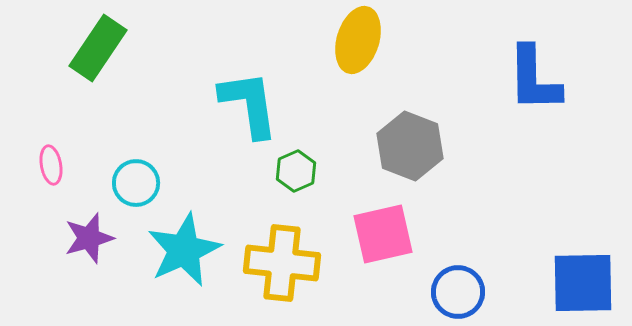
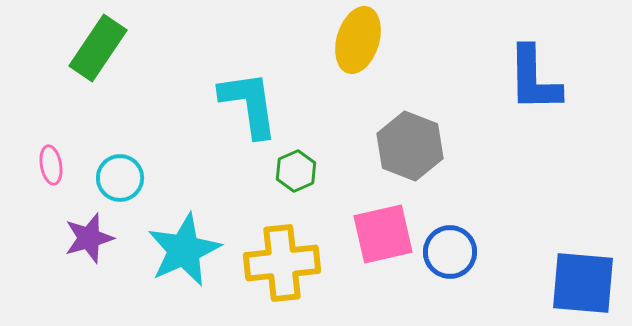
cyan circle: moved 16 px left, 5 px up
yellow cross: rotated 12 degrees counterclockwise
blue square: rotated 6 degrees clockwise
blue circle: moved 8 px left, 40 px up
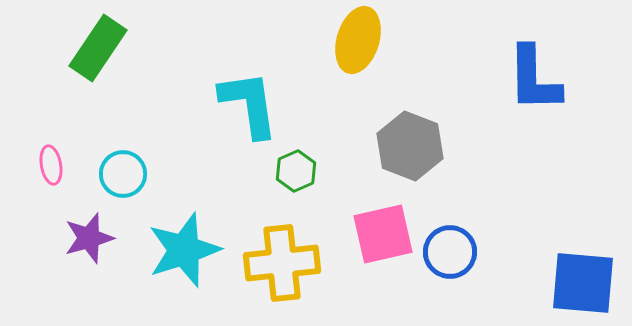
cyan circle: moved 3 px right, 4 px up
cyan star: rotated 6 degrees clockwise
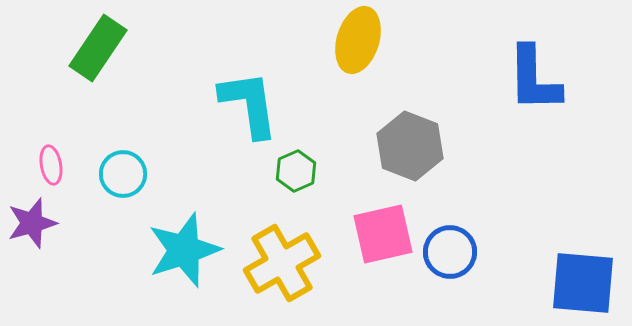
purple star: moved 57 px left, 15 px up
yellow cross: rotated 24 degrees counterclockwise
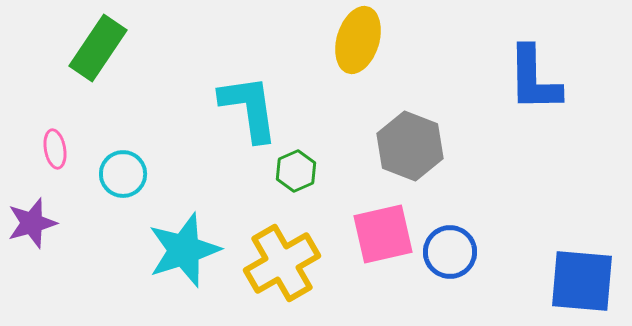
cyan L-shape: moved 4 px down
pink ellipse: moved 4 px right, 16 px up
blue square: moved 1 px left, 2 px up
